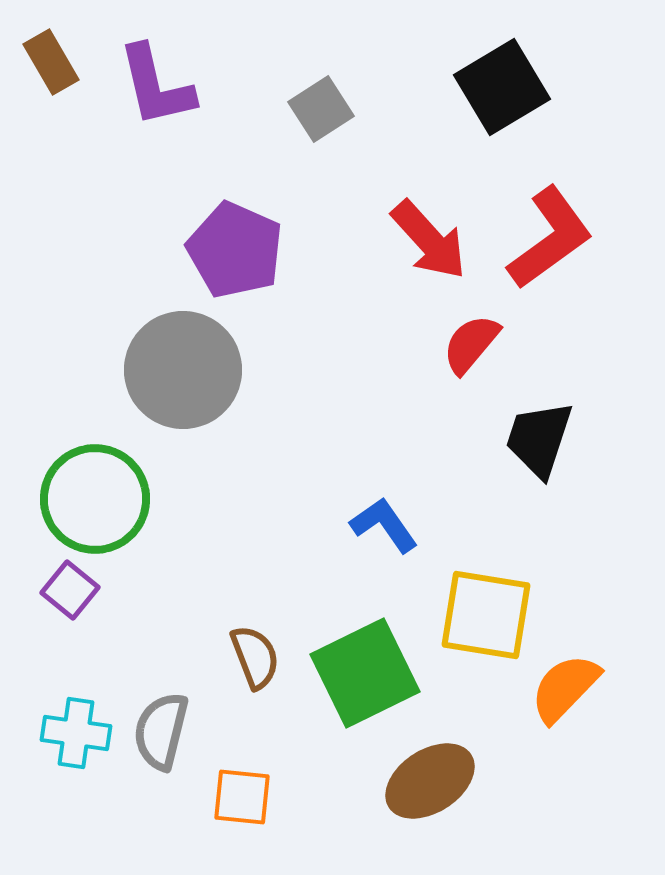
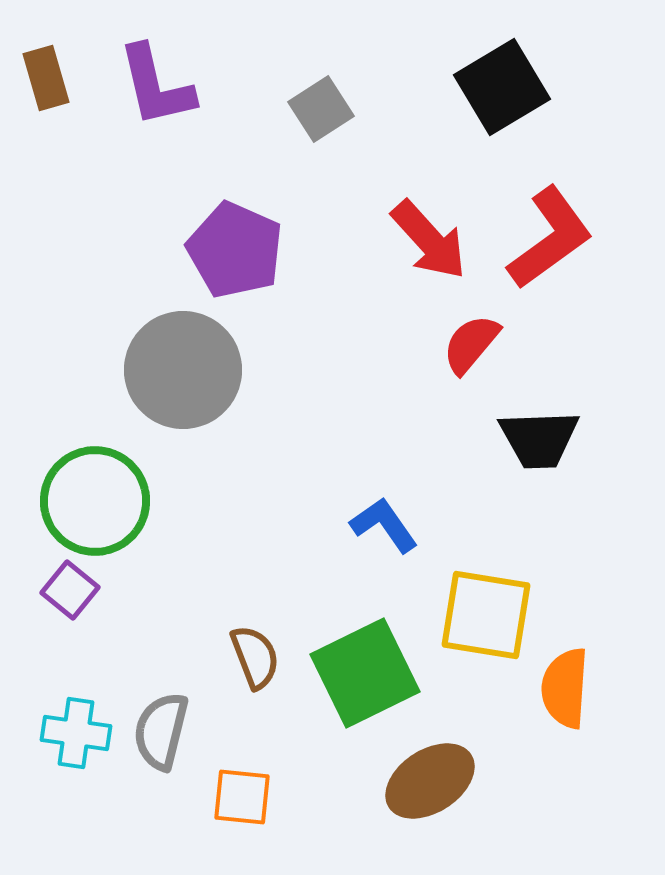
brown rectangle: moved 5 px left, 16 px down; rotated 14 degrees clockwise
black trapezoid: rotated 110 degrees counterclockwise
green circle: moved 2 px down
orange semicircle: rotated 40 degrees counterclockwise
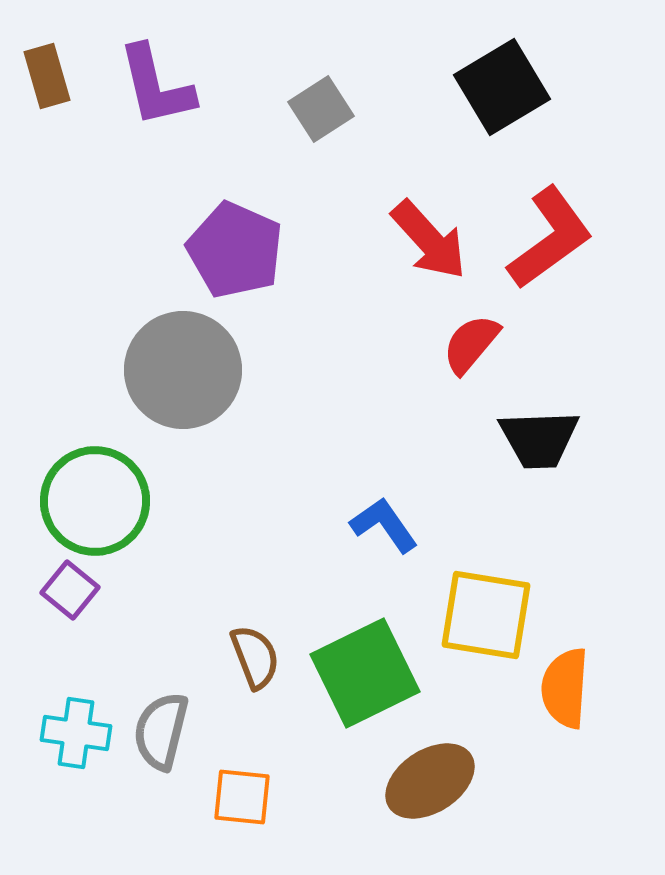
brown rectangle: moved 1 px right, 2 px up
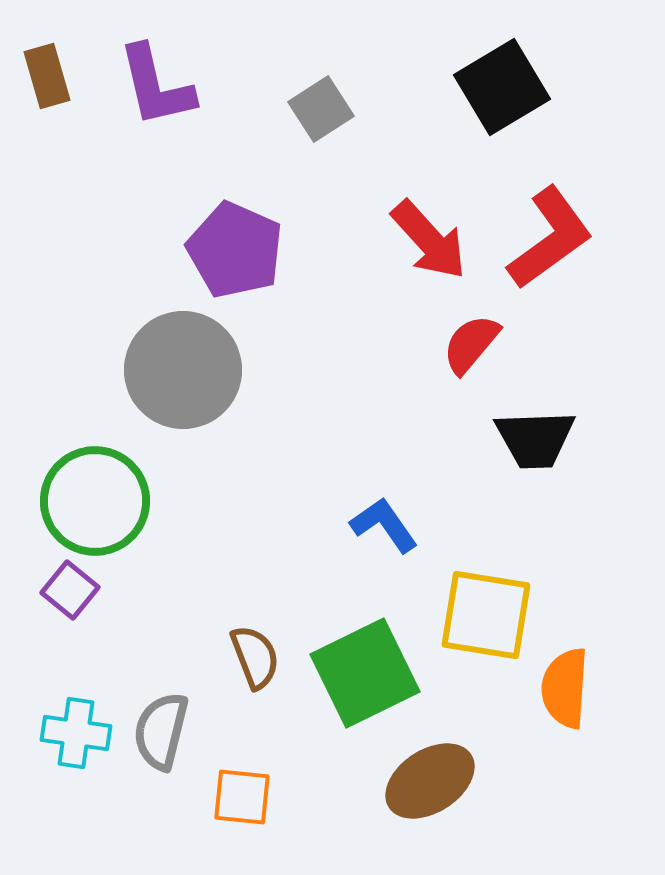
black trapezoid: moved 4 px left
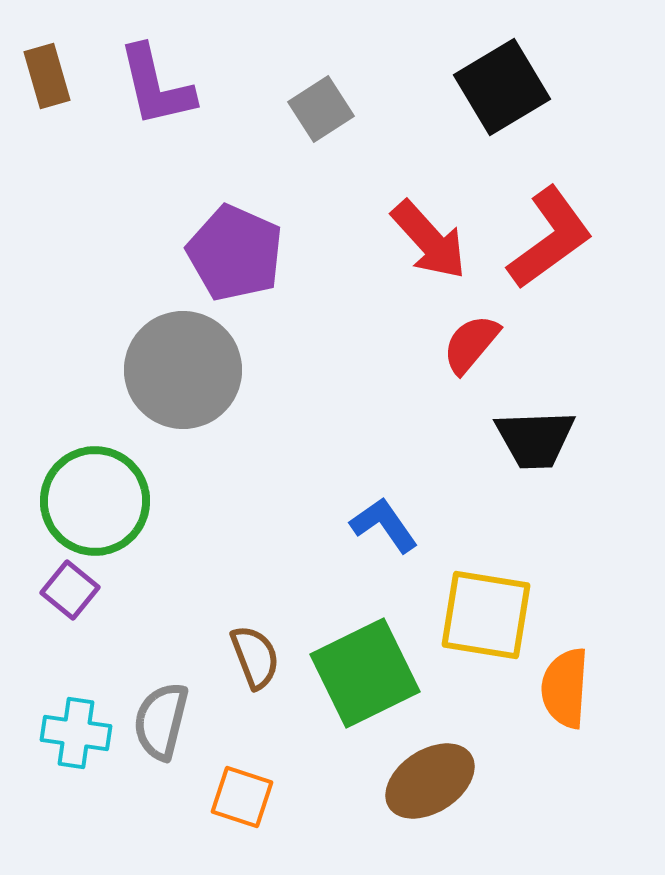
purple pentagon: moved 3 px down
gray semicircle: moved 10 px up
orange square: rotated 12 degrees clockwise
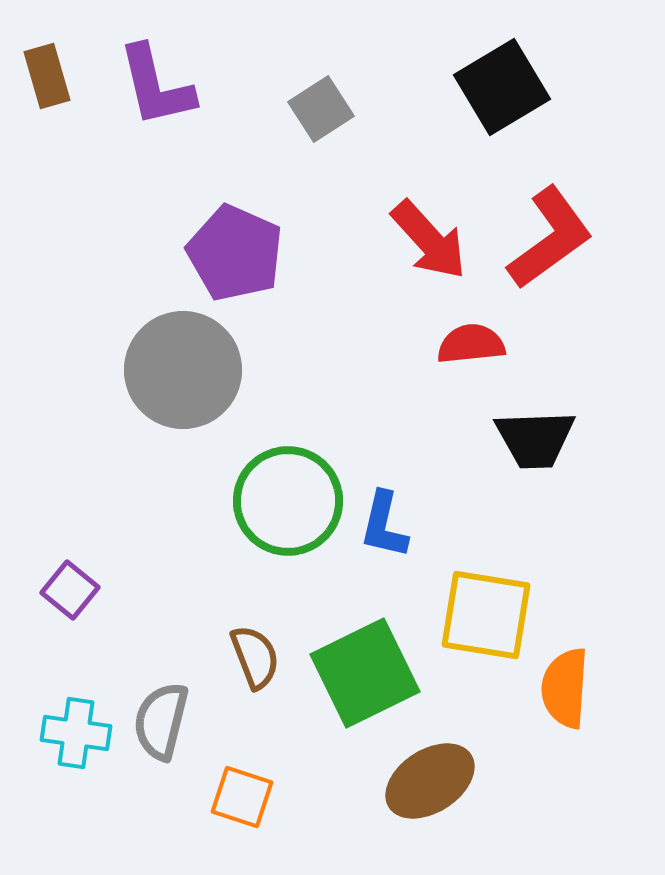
red semicircle: rotated 44 degrees clockwise
green circle: moved 193 px right
blue L-shape: rotated 132 degrees counterclockwise
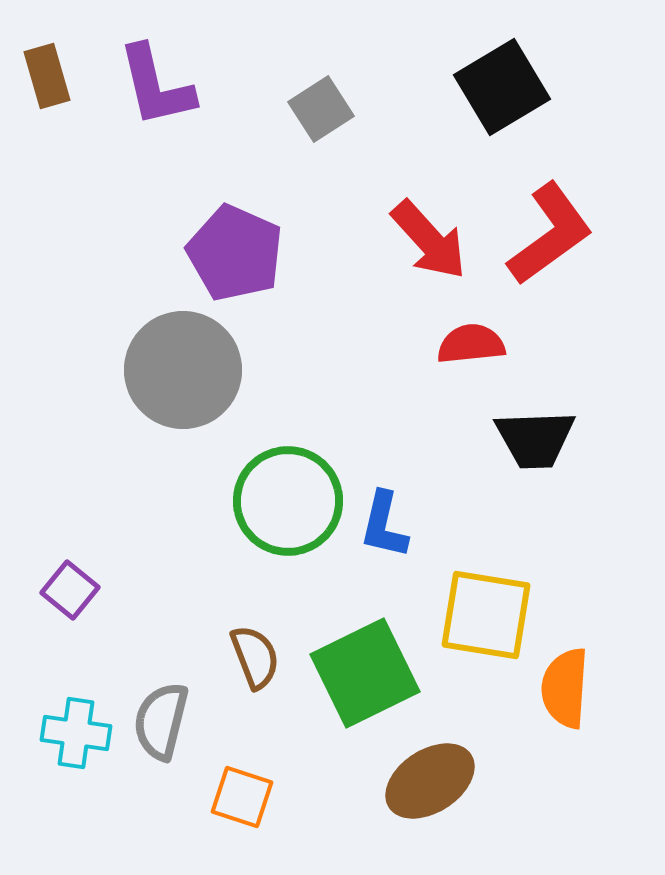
red L-shape: moved 4 px up
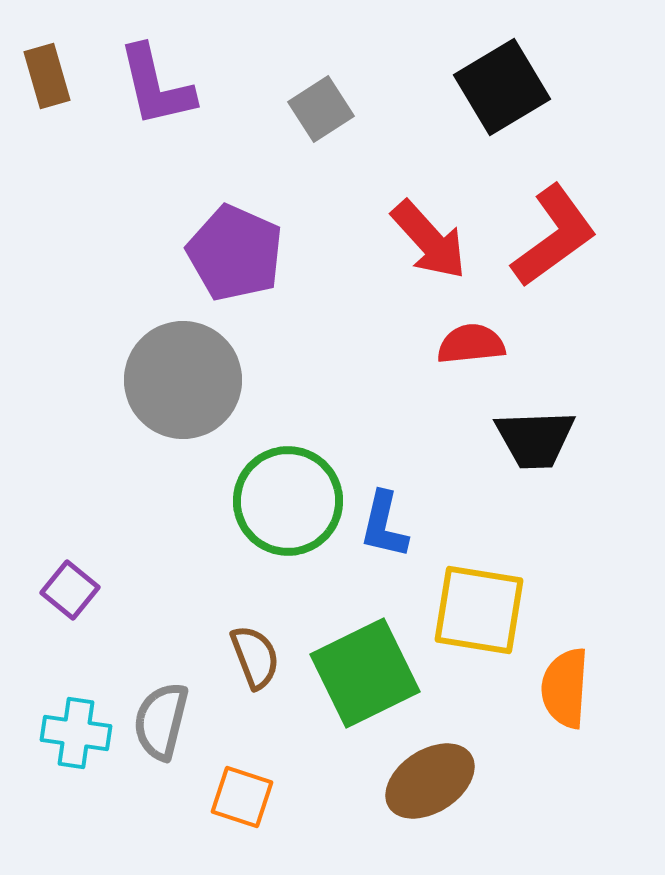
red L-shape: moved 4 px right, 2 px down
gray circle: moved 10 px down
yellow square: moved 7 px left, 5 px up
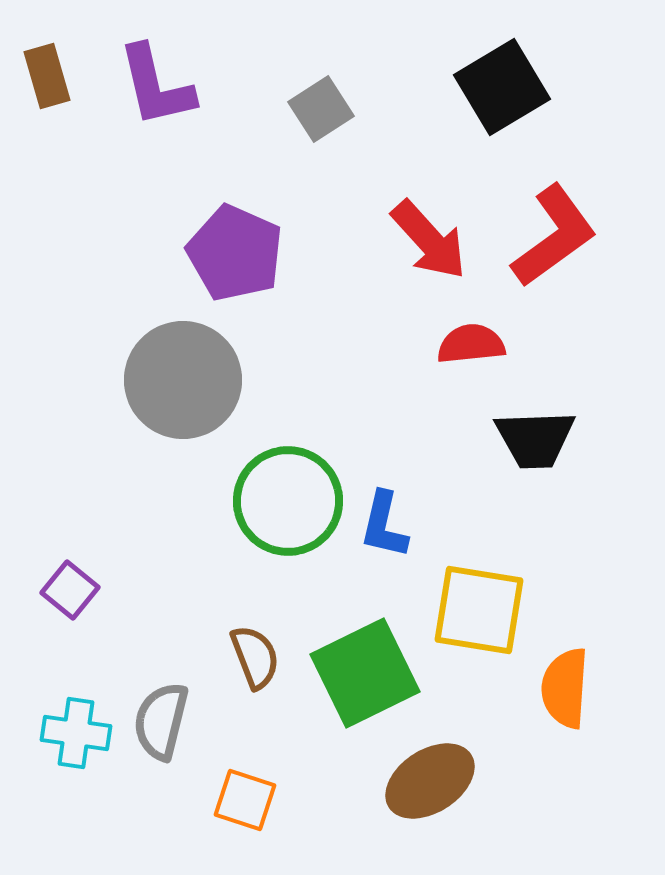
orange square: moved 3 px right, 3 px down
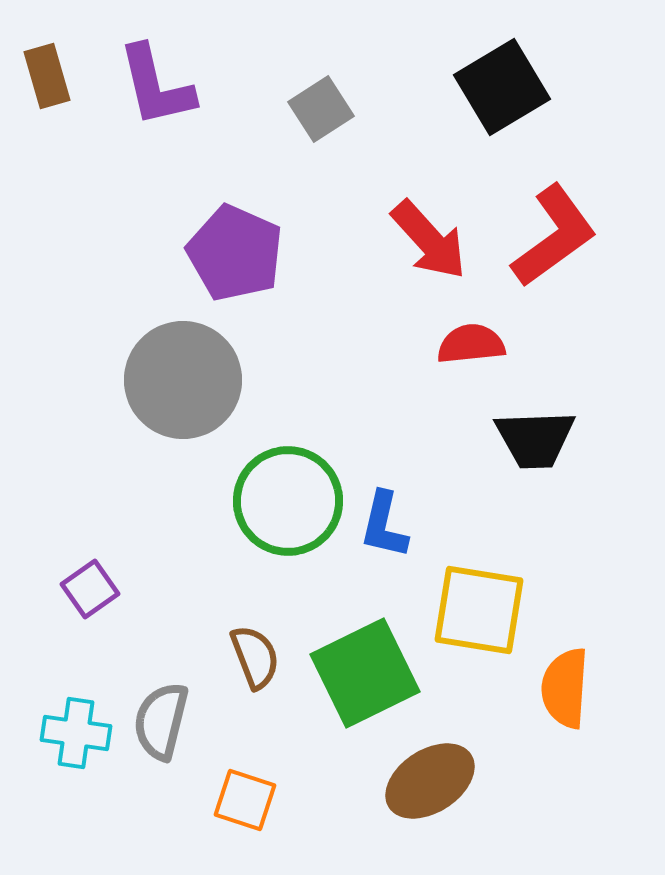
purple square: moved 20 px right, 1 px up; rotated 16 degrees clockwise
